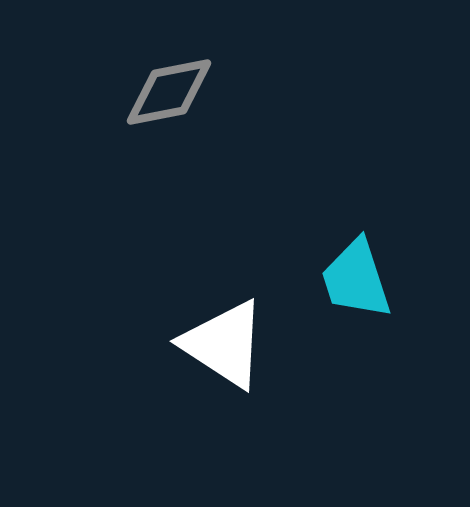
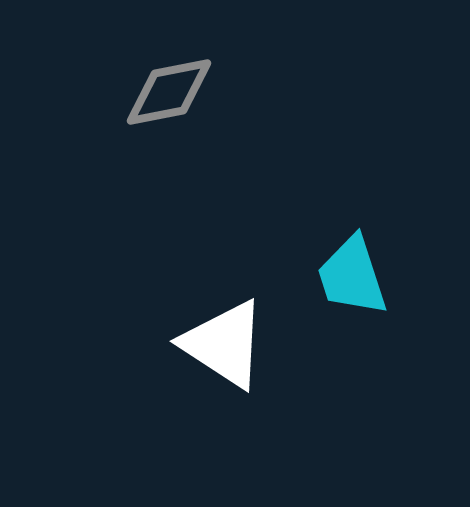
cyan trapezoid: moved 4 px left, 3 px up
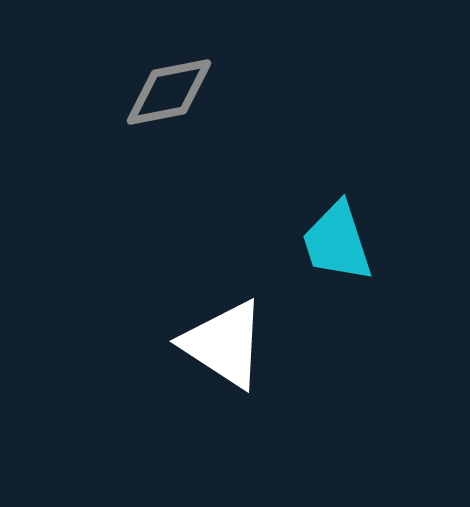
cyan trapezoid: moved 15 px left, 34 px up
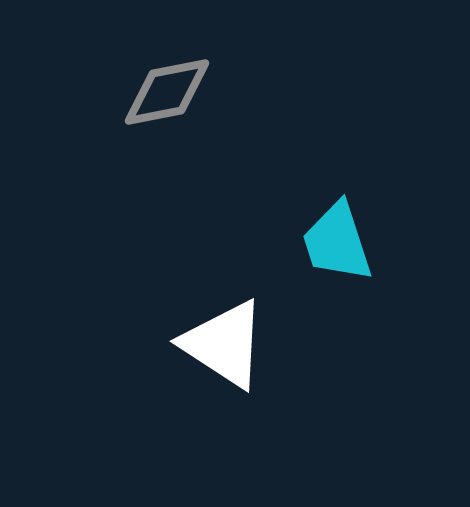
gray diamond: moved 2 px left
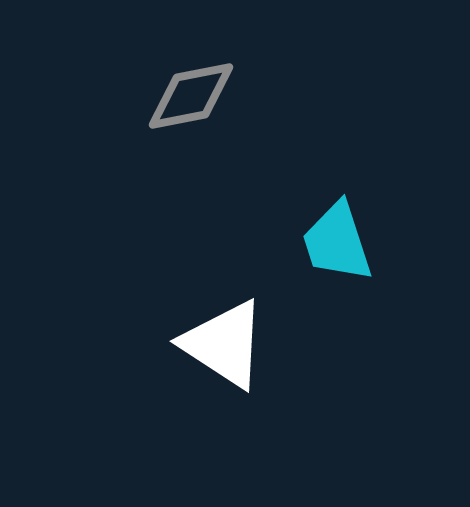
gray diamond: moved 24 px right, 4 px down
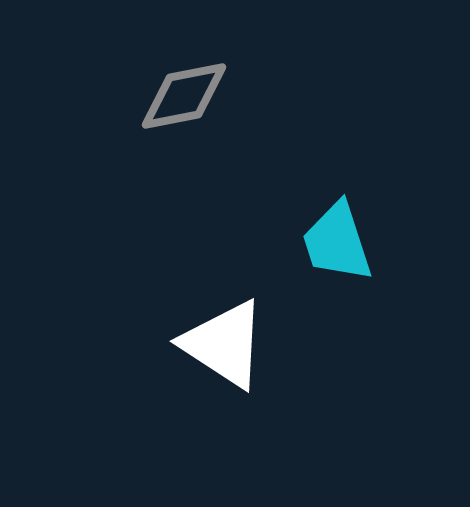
gray diamond: moved 7 px left
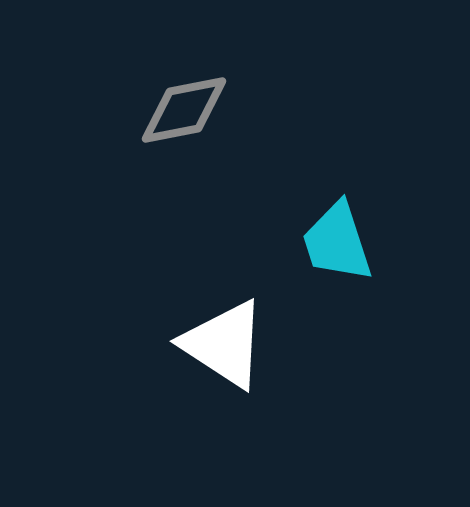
gray diamond: moved 14 px down
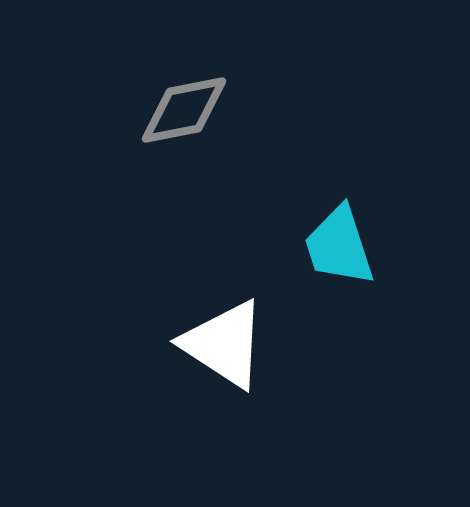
cyan trapezoid: moved 2 px right, 4 px down
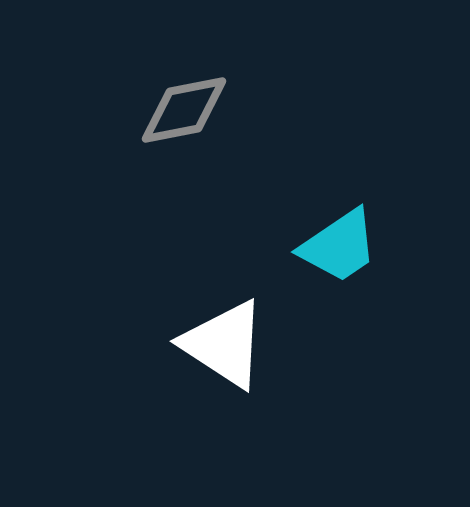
cyan trapezoid: rotated 106 degrees counterclockwise
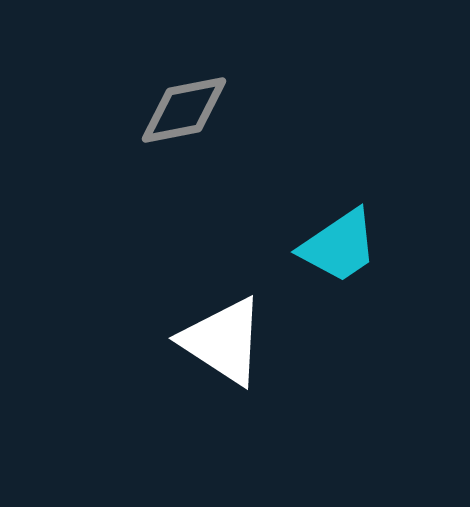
white triangle: moved 1 px left, 3 px up
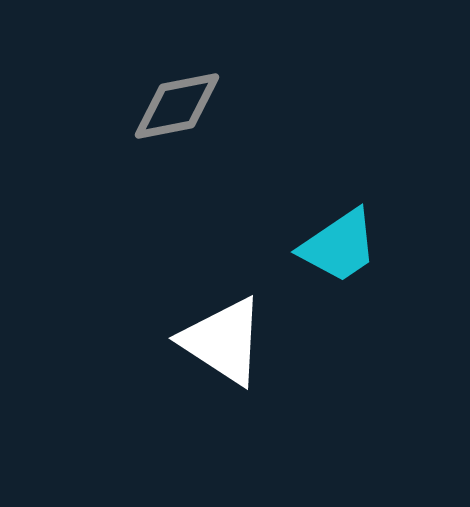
gray diamond: moved 7 px left, 4 px up
